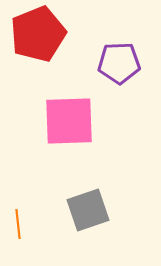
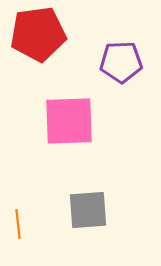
red pentagon: rotated 14 degrees clockwise
purple pentagon: moved 2 px right, 1 px up
gray square: rotated 15 degrees clockwise
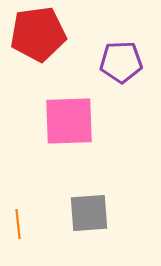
gray square: moved 1 px right, 3 px down
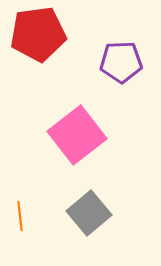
pink square: moved 8 px right, 14 px down; rotated 36 degrees counterclockwise
gray square: rotated 36 degrees counterclockwise
orange line: moved 2 px right, 8 px up
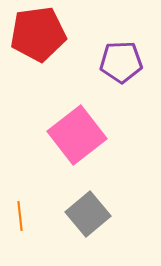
gray square: moved 1 px left, 1 px down
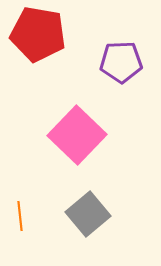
red pentagon: rotated 18 degrees clockwise
pink square: rotated 8 degrees counterclockwise
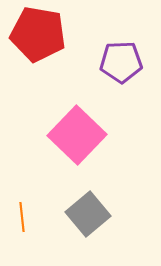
orange line: moved 2 px right, 1 px down
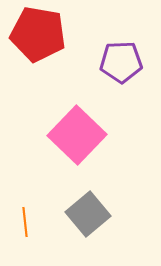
orange line: moved 3 px right, 5 px down
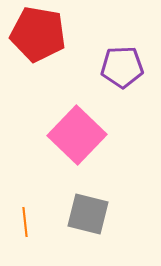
purple pentagon: moved 1 px right, 5 px down
gray square: rotated 36 degrees counterclockwise
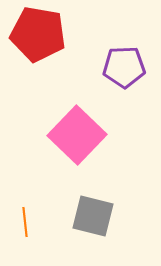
purple pentagon: moved 2 px right
gray square: moved 5 px right, 2 px down
